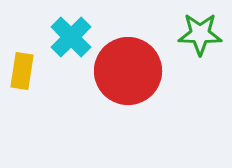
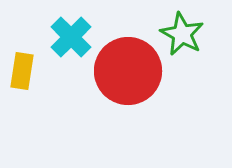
green star: moved 18 px left; rotated 27 degrees clockwise
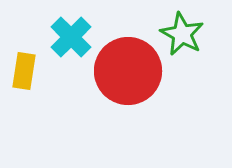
yellow rectangle: moved 2 px right
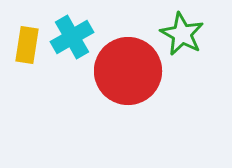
cyan cross: moved 1 px right; rotated 15 degrees clockwise
yellow rectangle: moved 3 px right, 26 px up
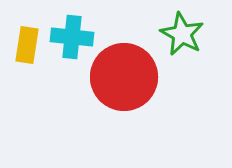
cyan cross: rotated 36 degrees clockwise
red circle: moved 4 px left, 6 px down
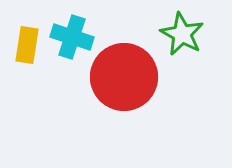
cyan cross: rotated 12 degrees clockwise
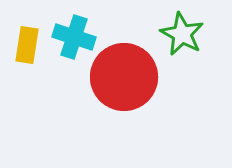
cyan cross: moved 2 px right
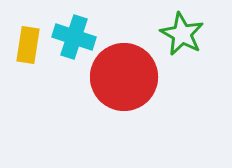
yellow rectangle: moved 1 px right
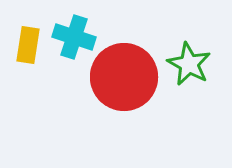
green star: moved 7 px right, 30 px down
